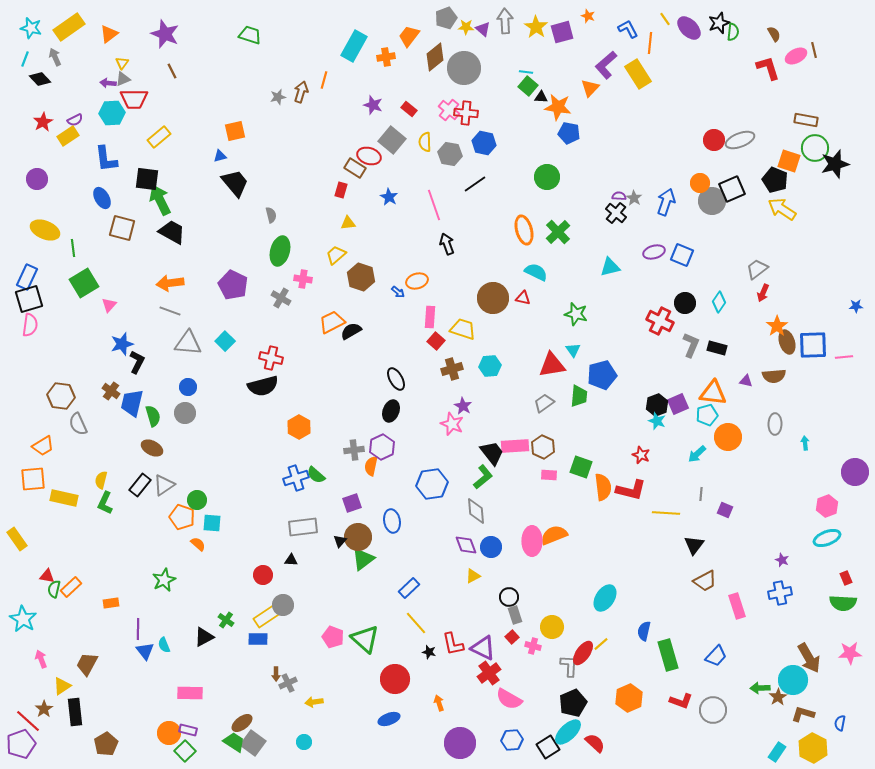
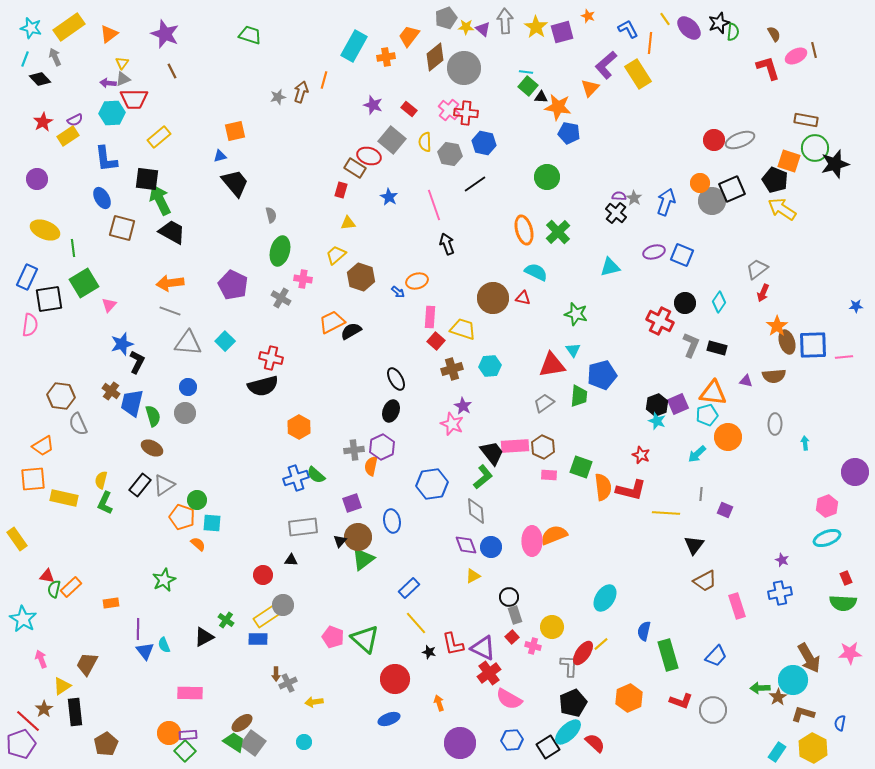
black square at (29, 299): moved 20 px right; rotated 8 degrees clockwise
purple rectangle at (188, 730): moved 5 px down; rotated 18 degrees counterclockwise
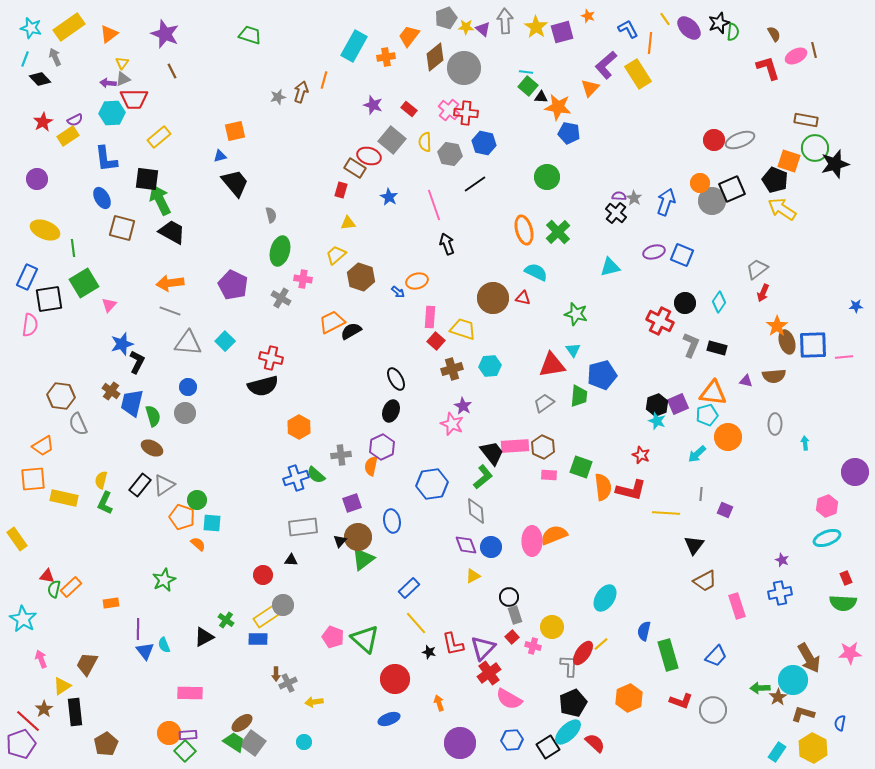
gray cross at (354, 450): moved 13 px left, 5 px down
purple triangle at (483, 648): rotated 48 degrees clockwise
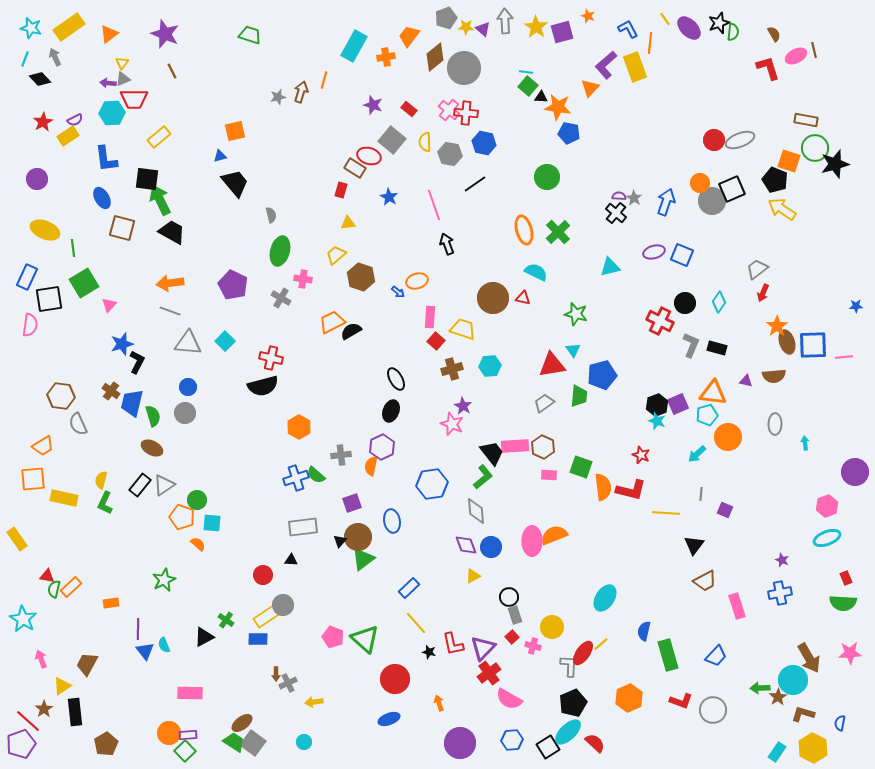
yellow rectangle at (638, 74): moved 3 px left, 7 px up; rotated 12 degrees clockwise
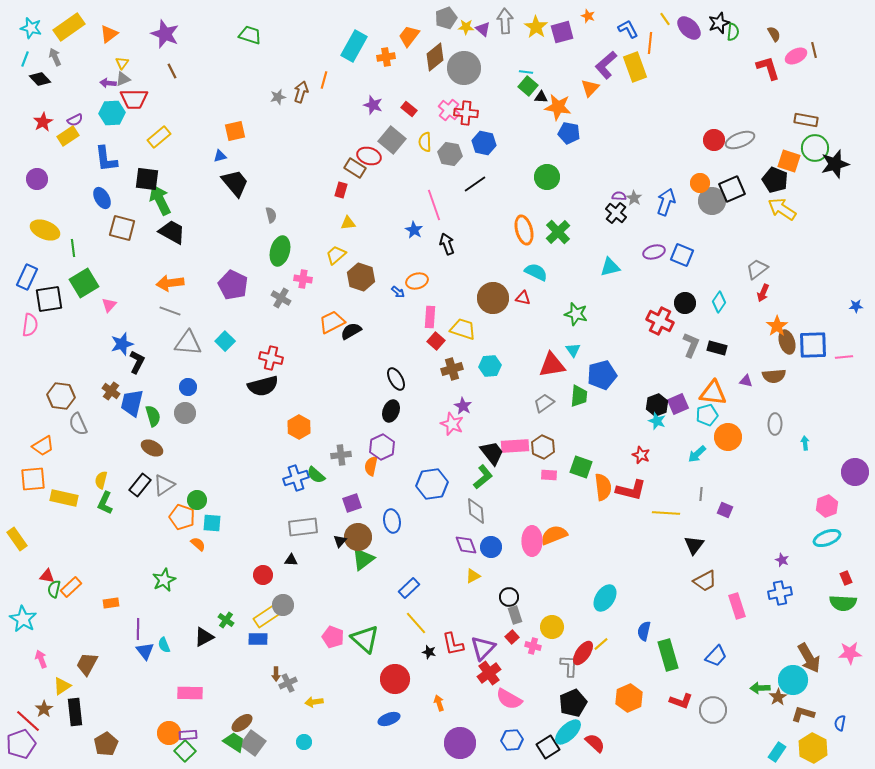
blue star at (389, 197): moved 25 px right, 33 px down
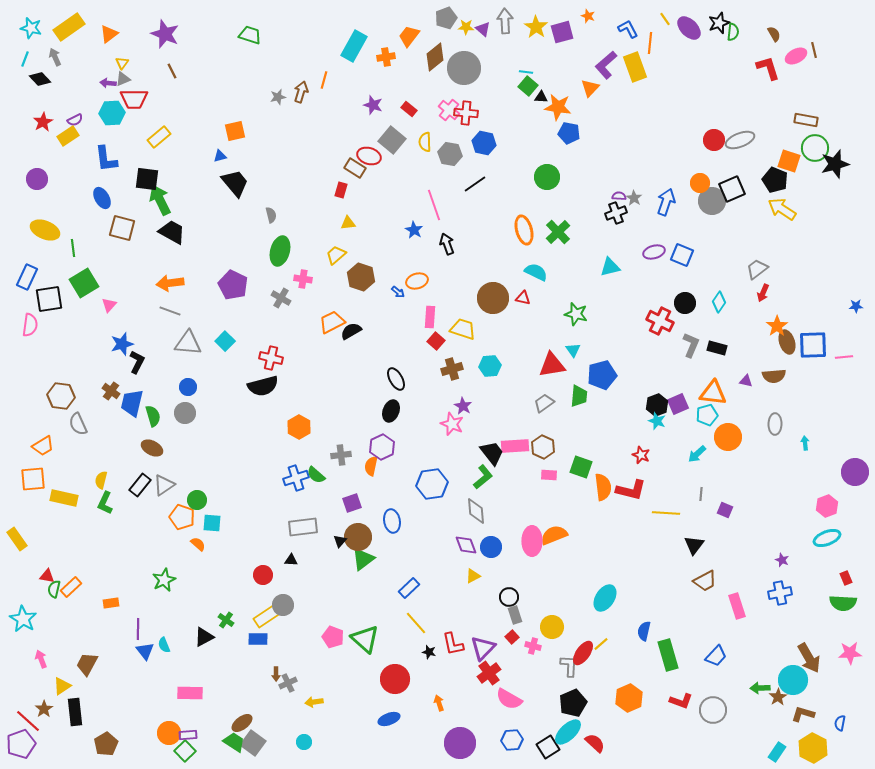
black cross at (616, 213): rotated 30 degrees clockwise
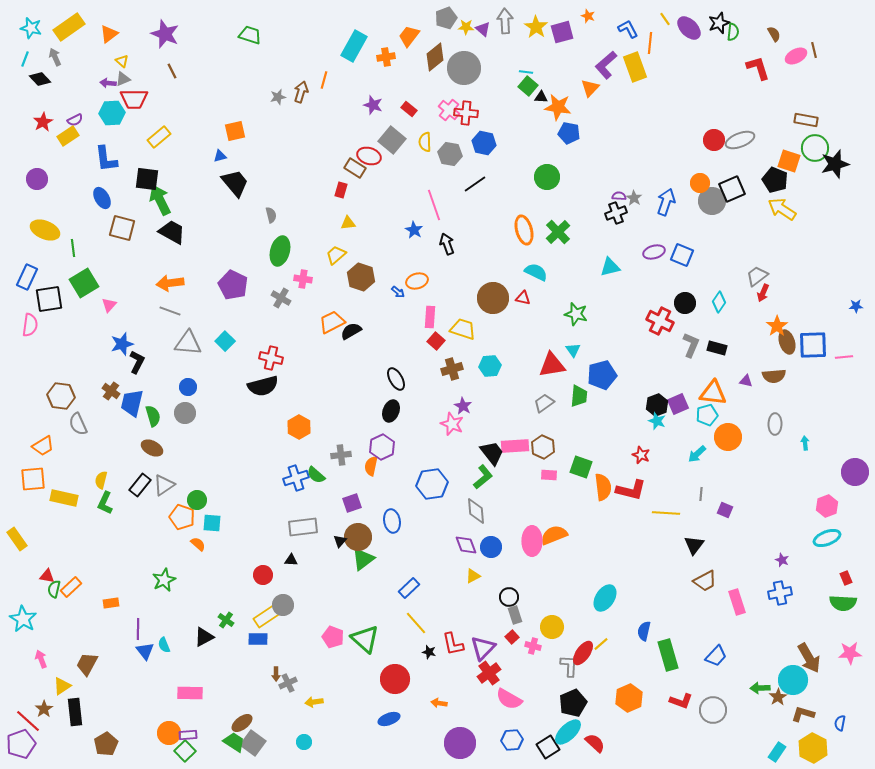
yellow triangle at (122, 63): moved 2 px up; rotated 24 degrees counterclockwise
red L-shape at (768, 68): moved 10 px left
gray trapezoid at (757, 269): moved 7 px down
pink rectangle at (737, 606): moved 4 px up
orange arrow at (439, 703): rotated 63 degrees counterclockwise
